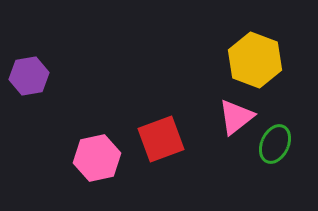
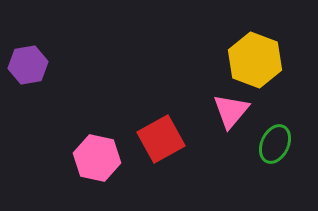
purple hexagon: moved 1 px left, 11 px up
pink triangle: moved 5 px left, 6 px up; rotated 12 degrees counterclockwise
red square: rotated 9 degrees counterclockwise
pink hexagon: rotated 24 degrees clockwise
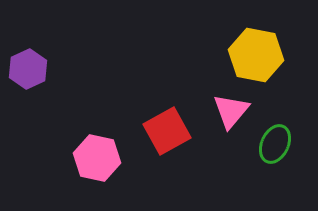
yellow hexagon: moved 1 px right, 5 px up; rotated 10 degrees counterclockwise
purple hexagon: moved 4 px down; rotated 15 degrees counterclockwise
red square: moved 6 px right, 8 px up
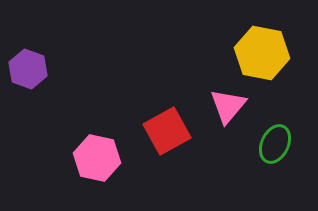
yellow hexagon: moved 6 px right, 2 px up
purple hexagon: rotated 15 degrees counterclockwise
pink triangle: moved 3 px left, 5 px up
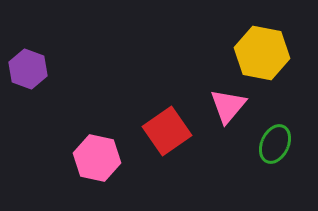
red square: rotated 6 degrees counterclockwise
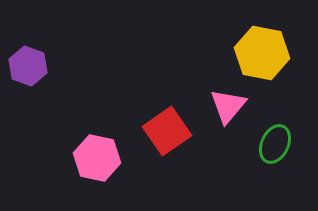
purple hexagon: moved 3 px up
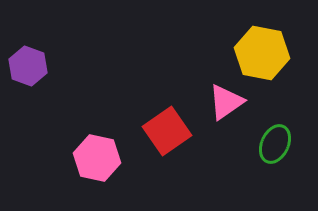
pink triangle: moved 2 px left, 4 px up; rotated 15 degrees clockwise
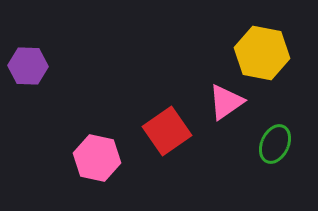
purple hexagon: rotated 18 degrees counterclockwise
